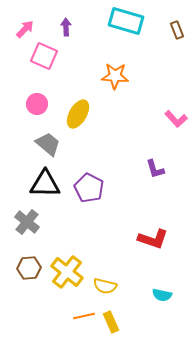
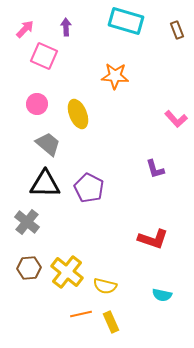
yellow ellipse: rotated 52 degrees counterclockwise
orange line: moved 3 px left, 2 px up
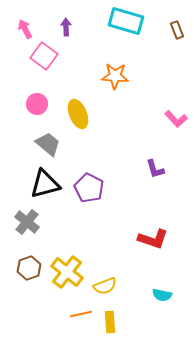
pink arrow: rotated 72 degrees counterclockwise
pink square: rotated 12 degrees clockwise
black triangle: rotated 16 degrees counterclockwise
brown hexagon: rotated 15 degrees counterclockwise
yellow semicircle: rotated 35 degrees counterclockwise
yellow rectangle: moved 1 px left; rotated 20 degrees clockwise
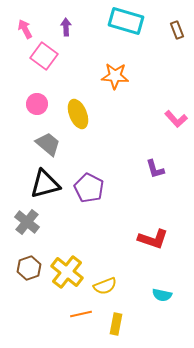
yellow rectangle: moved 6 px right, 2 px down; rotated 15 degrees clockwise
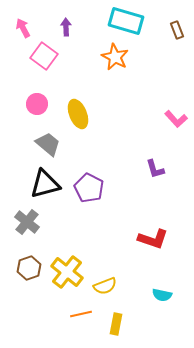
pink arrow: moved 2 px left, 1 px up
orange star: moved 19 px up; rotated 24 degrees clockwise
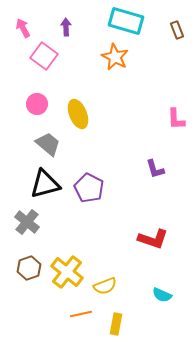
pink L-shape: rotated 40 degrees clockwise
cyan semicircle: rotated 12 degrees clockwise
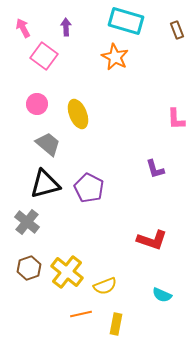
red L-shape: moved 1 px left, 1 px down
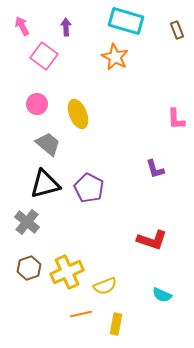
pink arrow: moved 1 px left, 2 px up
yellow cross: rotated 28 degrees clockwise
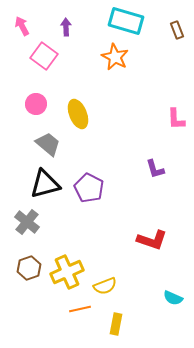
pink circle: moved 1 px left
cyan semicircle: moved 11 px right, 3 px down
orange line: moved 1 px left, 5 px up
